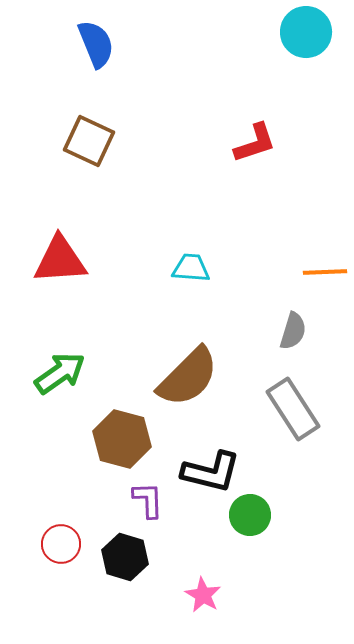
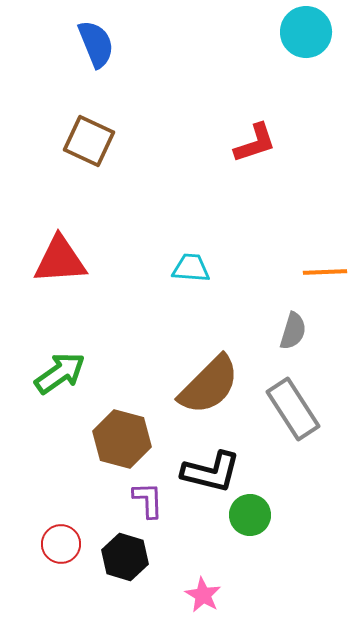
brown semicircle: moved 21 px right, 8 px down
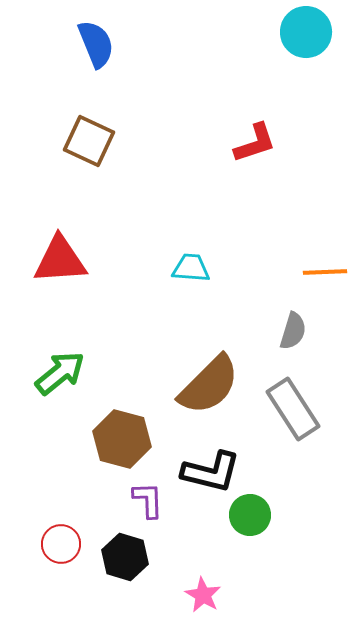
green arrow: rotated 4 degrees counterclockwise
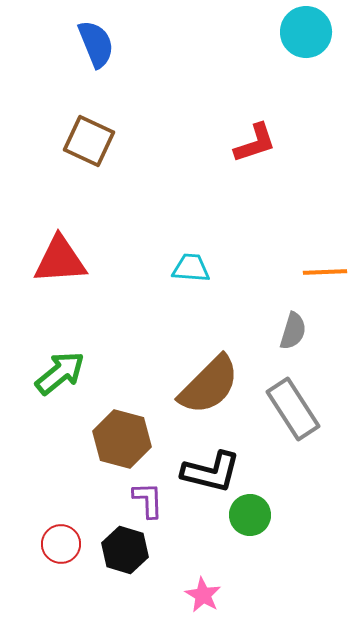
black hexagon: moved 7 px up
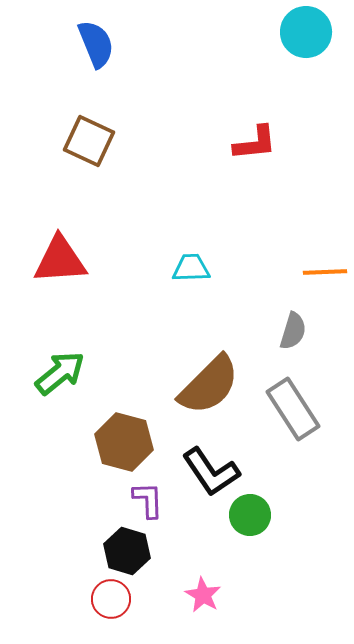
red L-shape: rotated 12 degrees clockwise
cyan trapezoid: rotated 6 degrees counterclockwise
brown hexagon: moved 2 px right, 3 px down
black L-shape: rotated 42 degrees clockwise
red circle: moved 50 px right, 55 px down
black hexagon: moved 2 px right, 1 px down
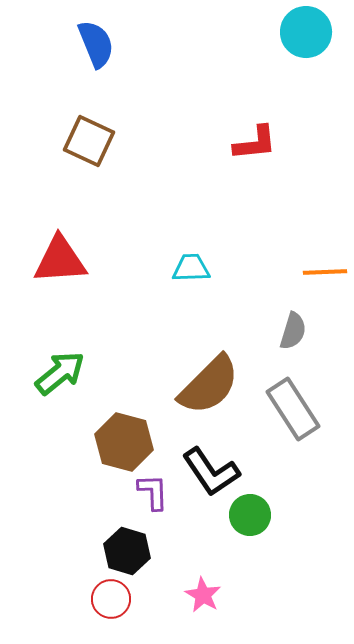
purple L-shape: moved 5 px right, 8 px up
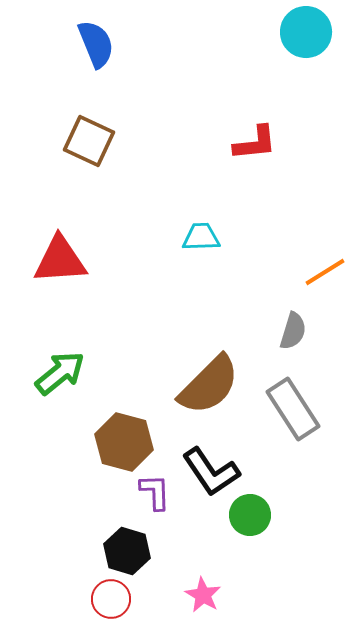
cyan trapezoid: moved 10 px right, 31 px up
orange line: rotated 30 degrees counterclockwise
purple L-shape: moved 2 px right
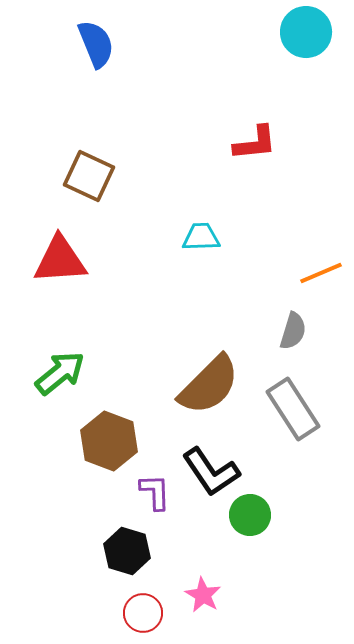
brown square: moved 35 px down
orange line: moved 4 px left, 1 px down; rotated 9 degrees clockwise
brown hexagon: moved 15 px left, 1 px up; rotated 6 degrees clockwise
red circle: moved 32 px right, 14 px down
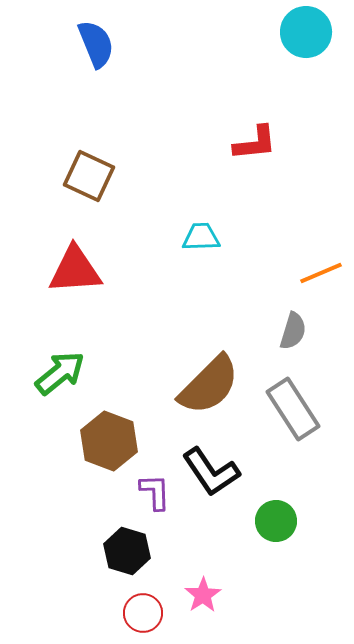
red triangle: moved 15 px right, 10 px down
green circle: moved 26 px right, 6 px down
pink star: rotated 9 degrees clockwise
